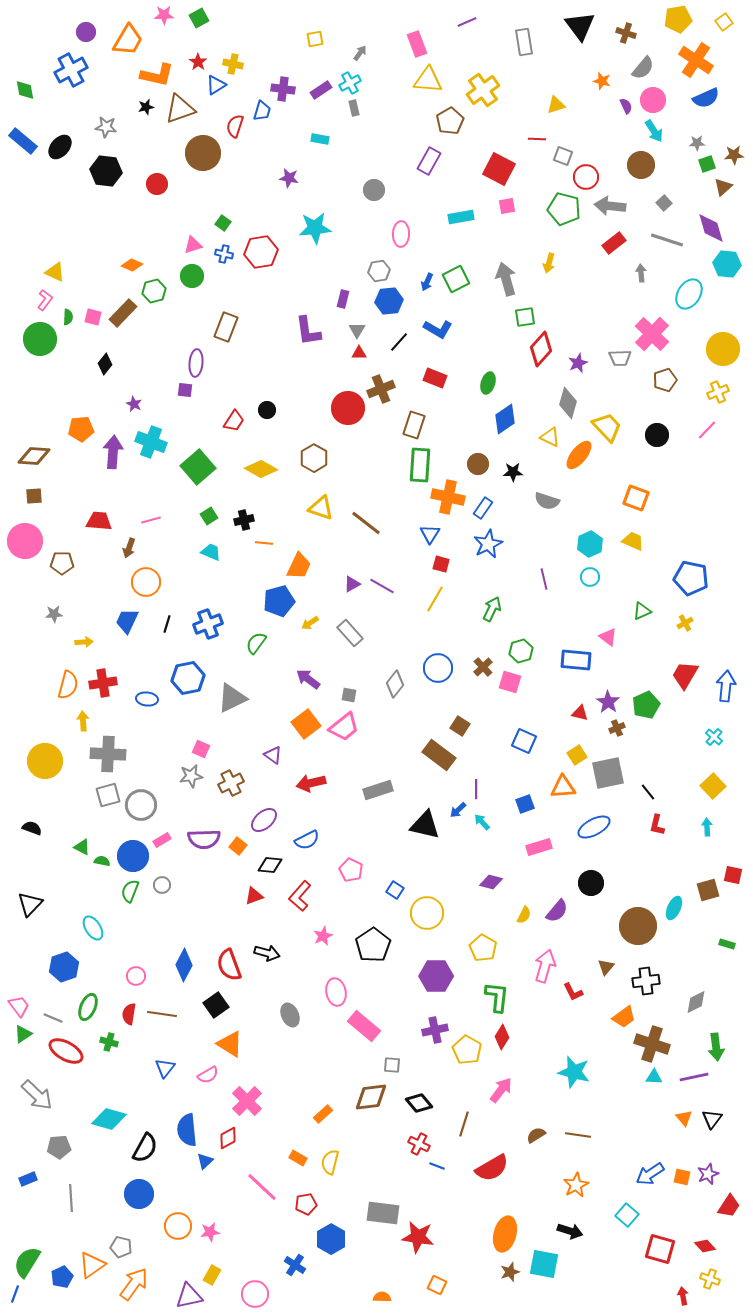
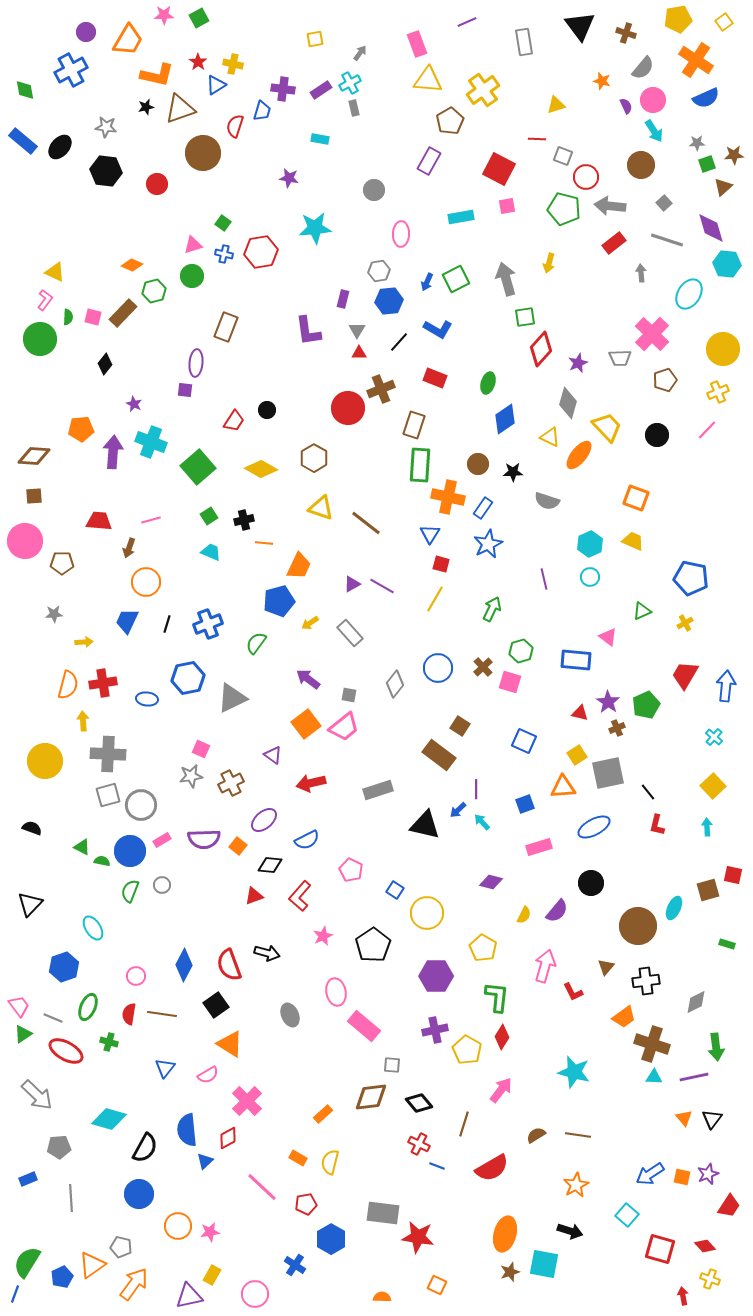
blue circle at (133, 856): moved 3 px left, 5 px up
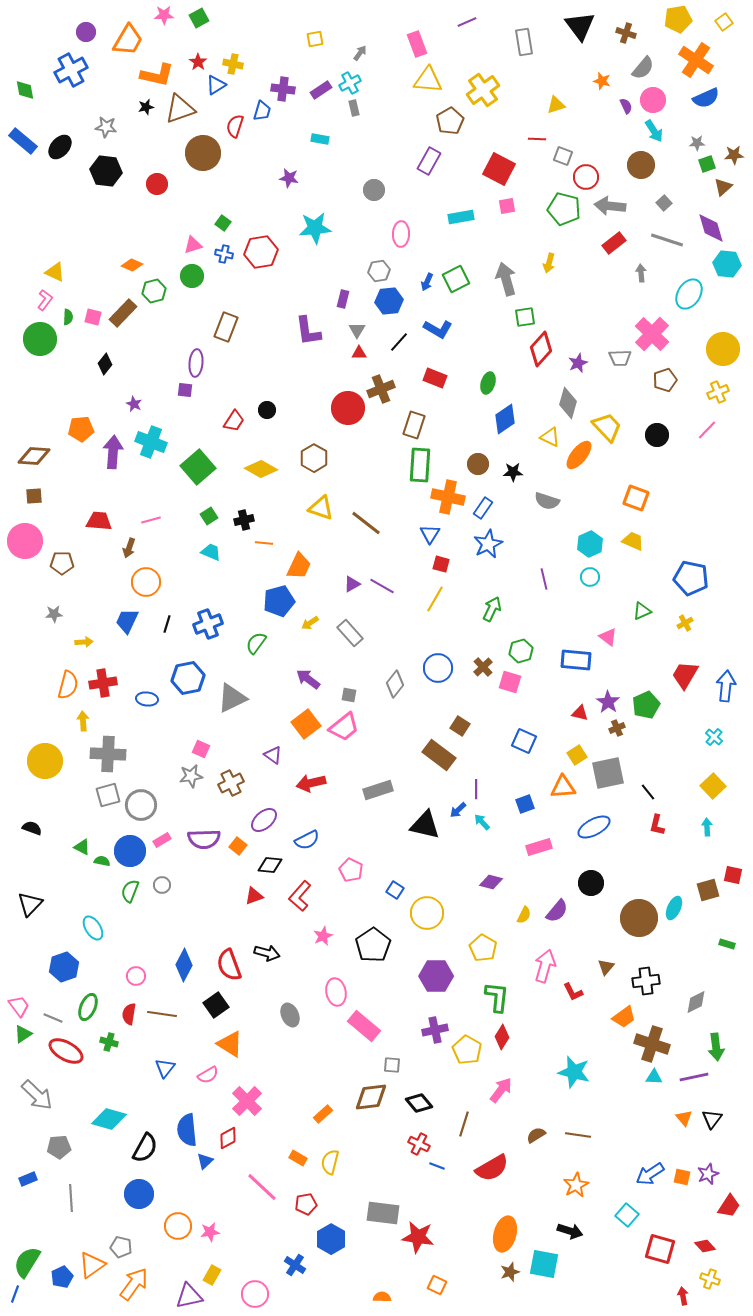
brown circle at (638, 926): moved 1 px right, 8 px up
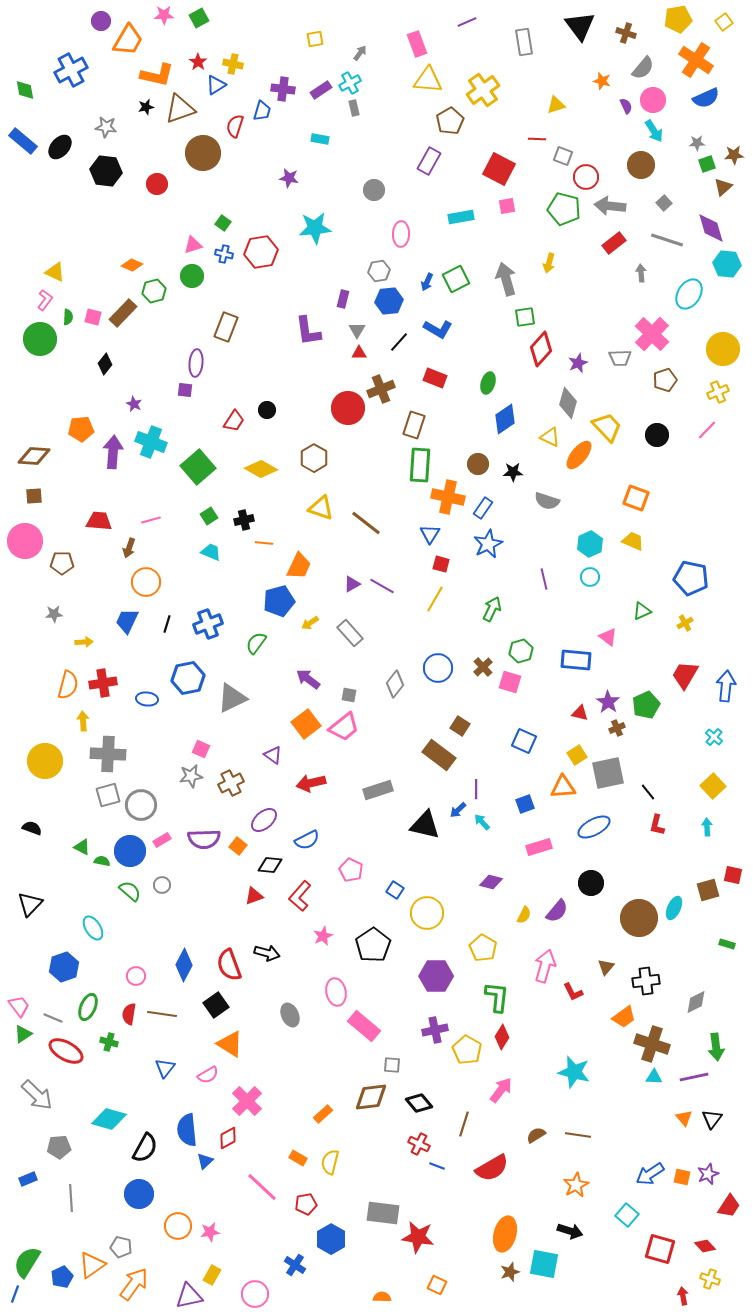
purple circle at (86, 32): moved 15 px right, 11 px up
green semicircle at (130, 891): rotated 110 degrees clockwise
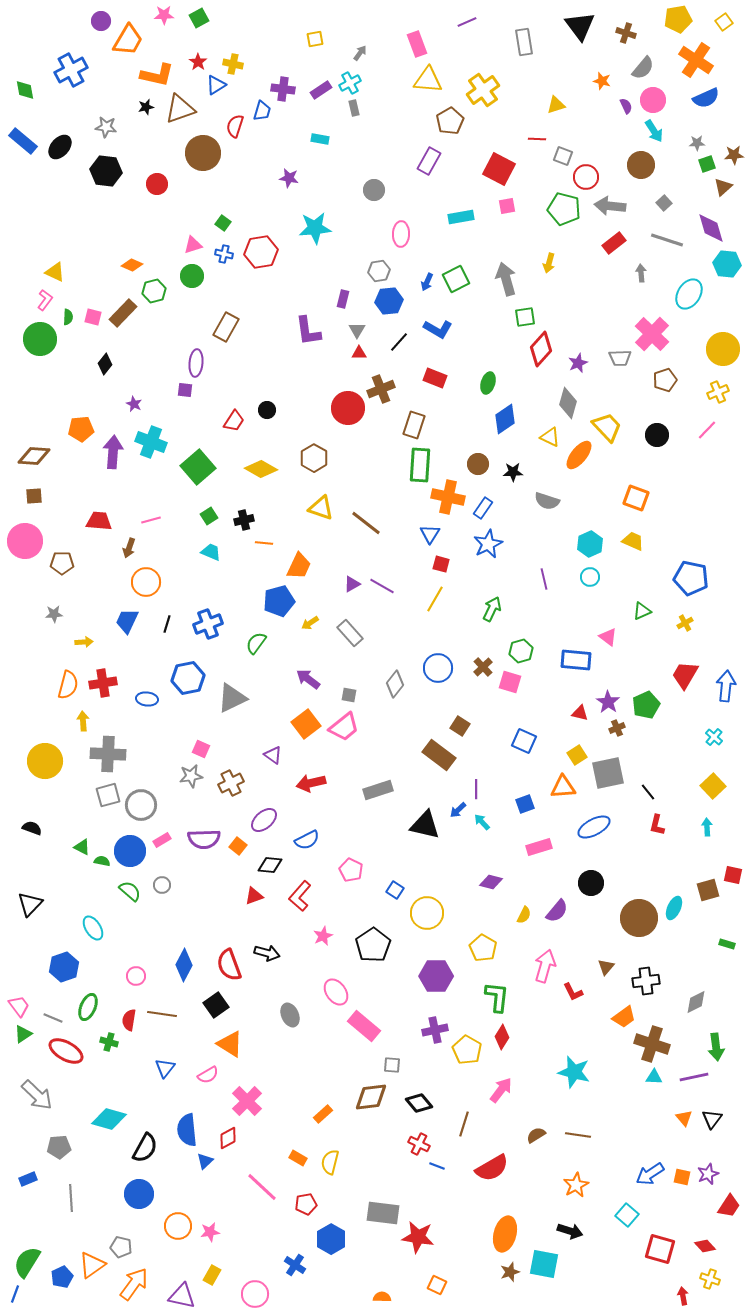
brown rectangle at (226, 327): rotated 8 degrees clockwise
pink ellipse at (336, 992): rotated 24 degrees counterclockwise
red semicircle at (129, 1014): moved 6 px down
purple triangle at (189, 1296): moved 7 px left; rotated 24 degrees clockwise
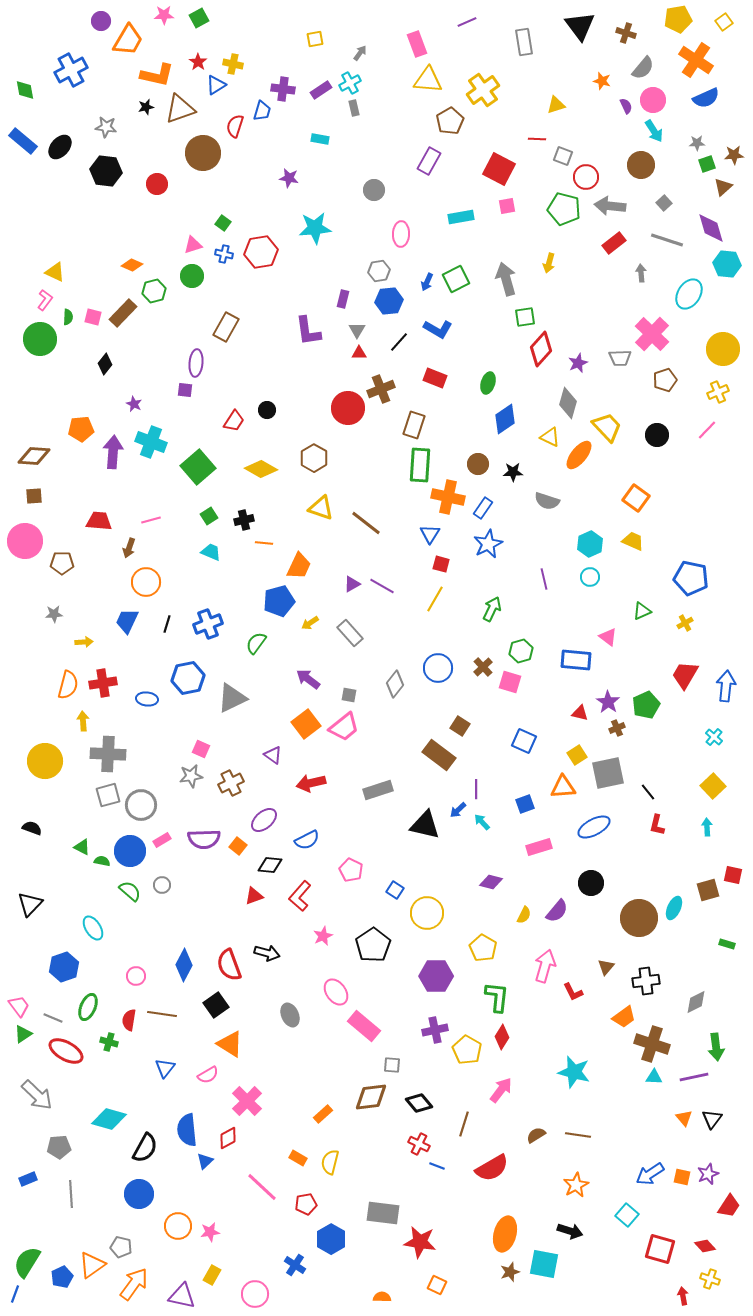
orange square at (636, 498): rotated 16 degrees clockwise
gray line at (71, 1198): moved 4 px up
red star at (418, 1237): moved 2 px right, 5 px down
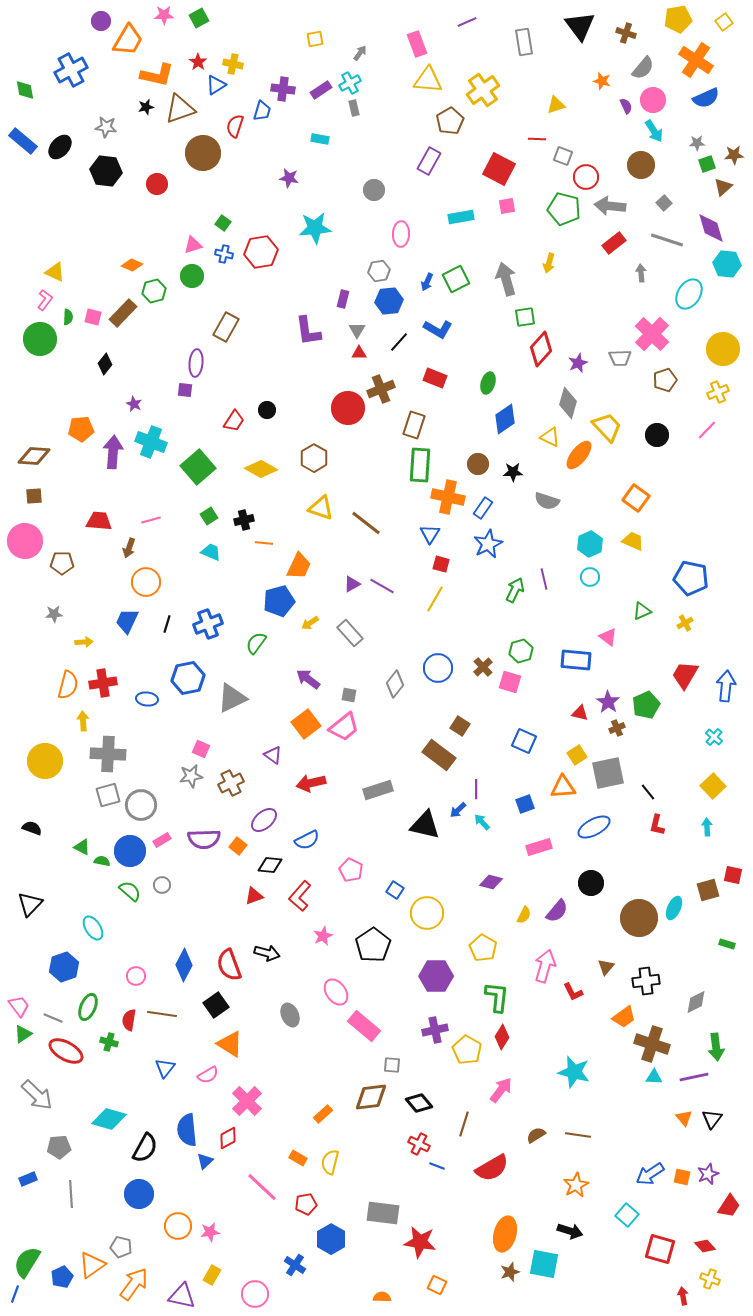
green arrow at (492, 609): moved 23 px right, 19 px up
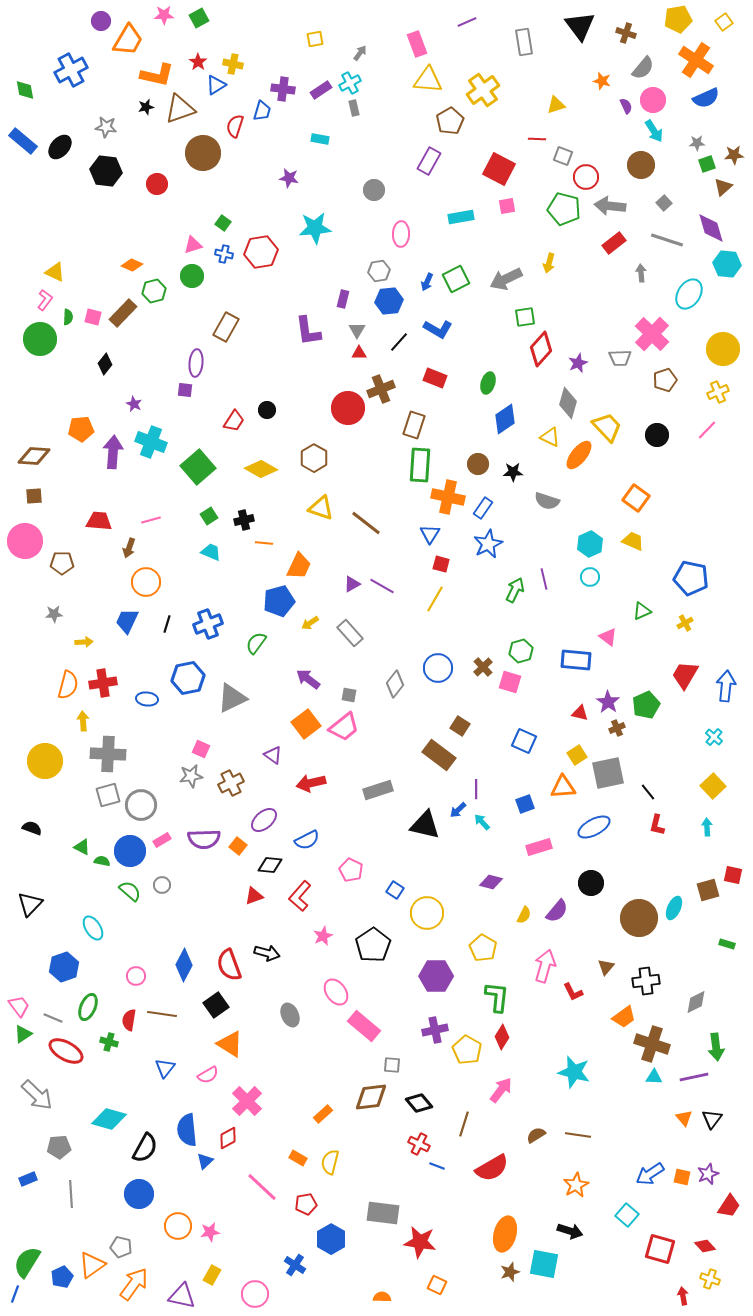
gray arrow at (506, 279): rotated 100 degrees counterclockwise
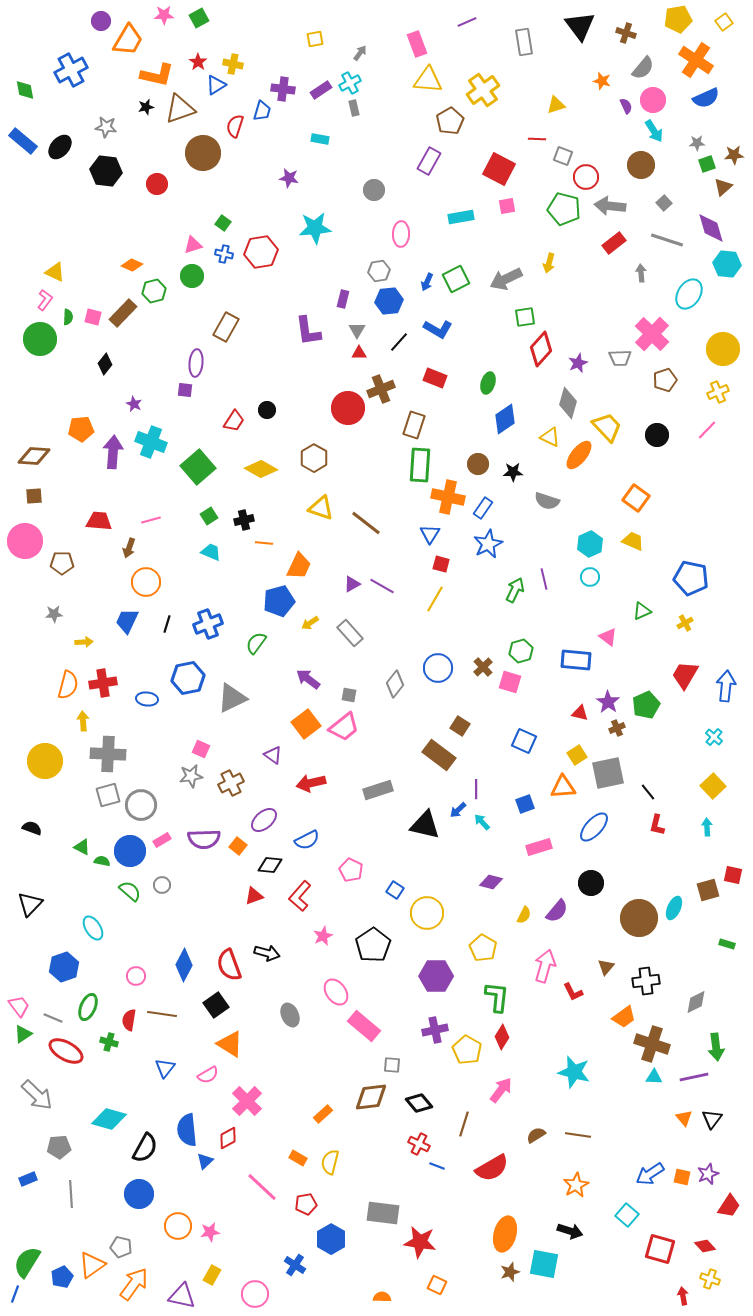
blue ellipse at (594, 827): rotated 20 degrees counterclockwise
